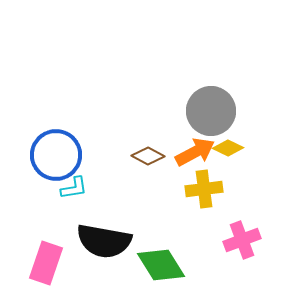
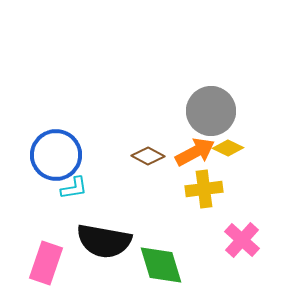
pink cross: rotated 27 degrees counterclockwise
green diamond: rotated 15 degrees clockwise
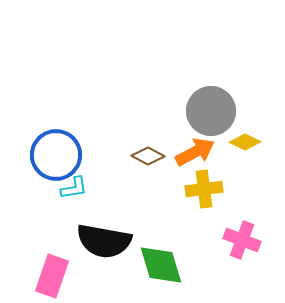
yellow diamond: moved 17 px right, 6 px up
pink cross: rotated 21 degrees counterclockwise
pink rectangle: moved 6 px right, 13 px down
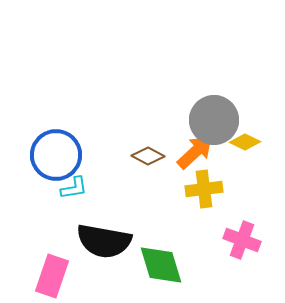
gray circle: moved 3 px right, 9 px down
orange arrow: rotated 15 degrees counterclockwise
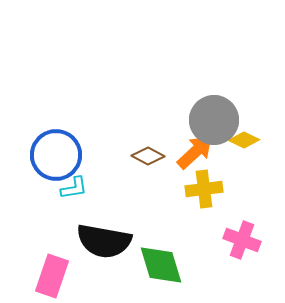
yellow diamond: moved 1 px left, 2 px up
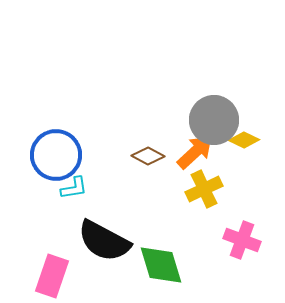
yellow cross: rotated 18 degrees counterclockwise
black semicircle: rotated 18 degrees clockwise
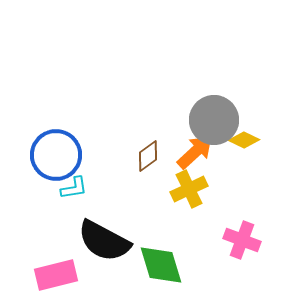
brown diamond: rotated 64 degrees counterclockwise
yellow cross: moved 15 px left
pink rectangle: moved 4 px right, 1 px up; rotated 57 degrees clockwise
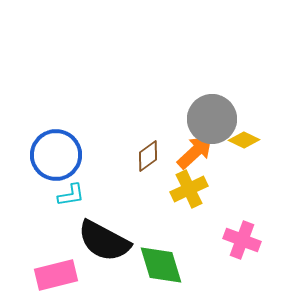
gray circle: moved 2 px left, 1 px up
cyan L-shape: moved 3 px left, 7 px down
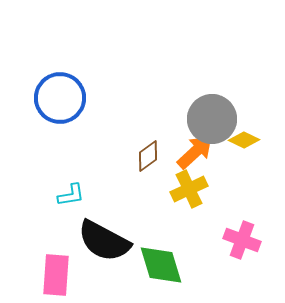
blue circle: moved 4 px right, 57 px up
pink rectangle: rotated 72 degrees counterclockwise
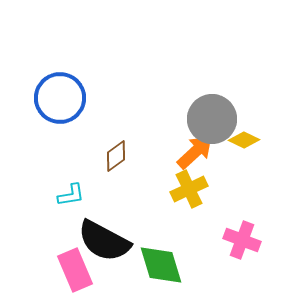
brown diamond: moved 32 px left
pink rectangle: moved 19 px right, 5 px up; rotated 27 degrees counterclockwise
